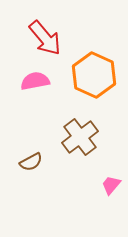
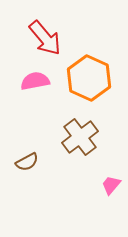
orange hexagon: moved 5 px left, 3 px down
brown semicircle: moved 4 px left
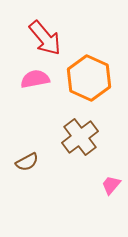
pink semicircle: moved 2 px up
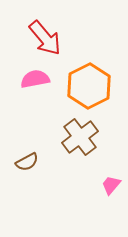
orange hexagon: moved 8 px down; rotated 9 degrees clockwise
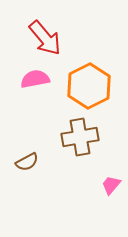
brown cross: rotated 27 degrees clockwise
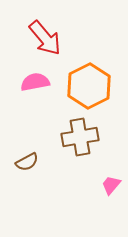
pink semicircle: moved 3 px down
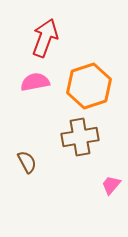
red arrow: rotated 120 degrees counterclockwise
orange hexagon: rotated 9 degrees clockwise
brown semicircle: rotated 90 degrees counterclockwise
